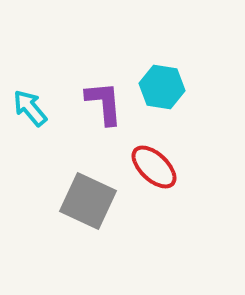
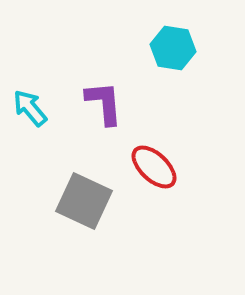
cyan hexagon: moved 11 px right, 39 px up
gray square: moved 4 px left
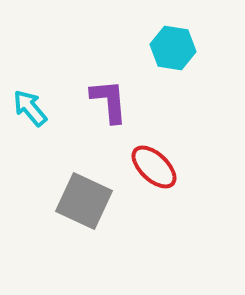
purple L-shape: moved 5 px right, 2 px up
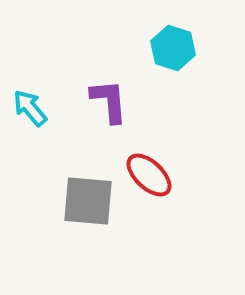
cyan hexagon: rotated 9 degrees clockwise
red ellipse: moved 5 px left, 8 px down
gray square: moved 4 px right; rotated 20 degrees counterclockwise
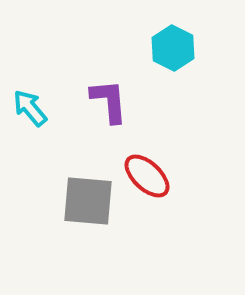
cyan hexagon: rotated 9 degrees clockwise
red ellipse: moved 2 px left, 1 px down
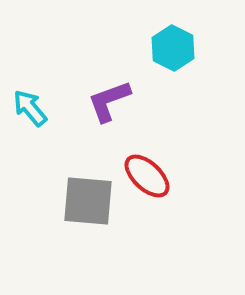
purple L-shape: rotated 105 degrees counterclockwise
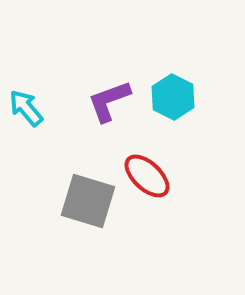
cyan hexagon: moved 49 px down
cyan arrow: moved 4 px left
gray square: rotated 12 degrees clockwise
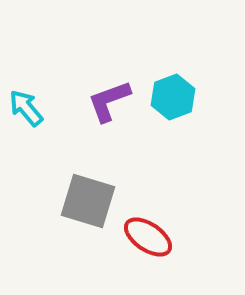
cyan hexagon: rotated 12 degrees clockwise
red ellipse: moved 1 px right, 61 px down; rotated 9 degrees counterclockwise
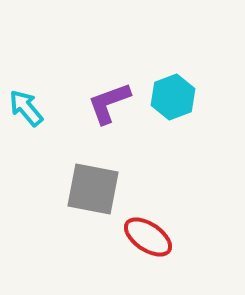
purple L-shape: moved 2 px down
gray square: moved 5 px right, 12 px up; rotated 6 degrees counterclockwise
